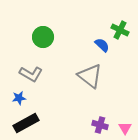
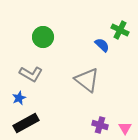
gray triangle: moved 3 px left, 4 px down
blue star: rotated 16 degrees counterclockwise
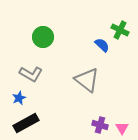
pink triangle: moved 3 px left
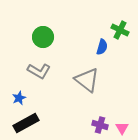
blue semicircle: moved 2 px down; rotated 63 degrees clockwise
gray L-shape: moved 8 px right, 3 px up
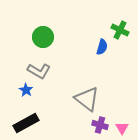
gray triangle: moved 19 px down
blue star: moved 7 px right, 8 px up; rotated 16 degrees counterclockwise
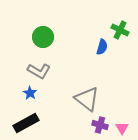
blue star: moved 4 px right, 3 px down
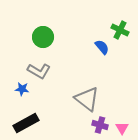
blue semicircle: rotated 56 degrees counterclockwise
blue star: moved 8 px left, 4 px up; rotated 24 degrees counterclockwise
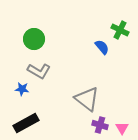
green circle: moved 9 px left, 2 px down
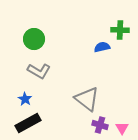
green cross: rotated 24 degrees counterclockwise
blue semicircle: rotated 63 degrees counterclockwise
blue star: moved 3 px right, 10 px down; rotated 24 degrees clockwise
black rectangle: moved 2 px right
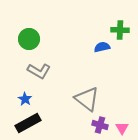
green circle: moved 5 px left
